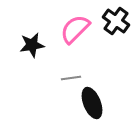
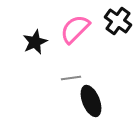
black cross: moved 2 px right
black star: moved 3 px right, 3 px up; rotated 15 degrees counterclockwise
black ellipse: moved 1 px left, 2 px up
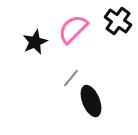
pink semicircle: moved 2 px left
gray line: rotated 42 degrees counterclockwise
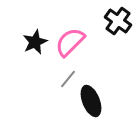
pink semicircle: moved 3 px left, 13 px down
gray line: moved 3 px left, 1 px down
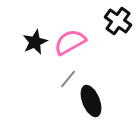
pink semicircle: rotated 16 degrees clockwise
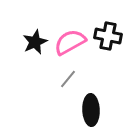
black cross: moved 10 px left, 15 px down; rotated 24 degrees counterclockwise
black ellipse: moved 9 px down; rotated 20 degrees clockwise
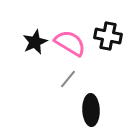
pink semicircle: moved 1 px down; rotated 60 degrees clockwise
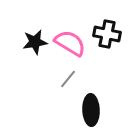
black cross: moved 1 px left, 2 px up
black star: rotated 15 degrees clockwise
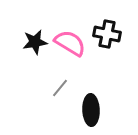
gray line: moved 8 px left, 9 px down
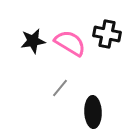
black star: moved 2 px left, 1 px up
black ellipse: moved 2 px right, 2 px down
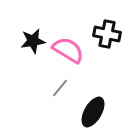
pink semicircle: moved 2 px left, 7 px down
black ellipse: rotated 32 degrees clockwise
